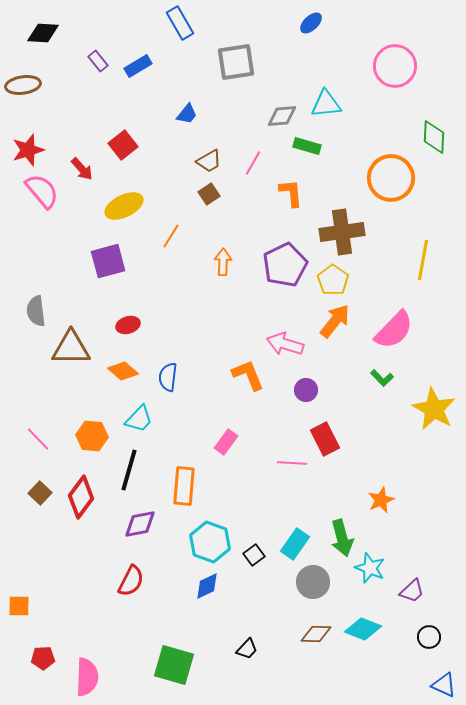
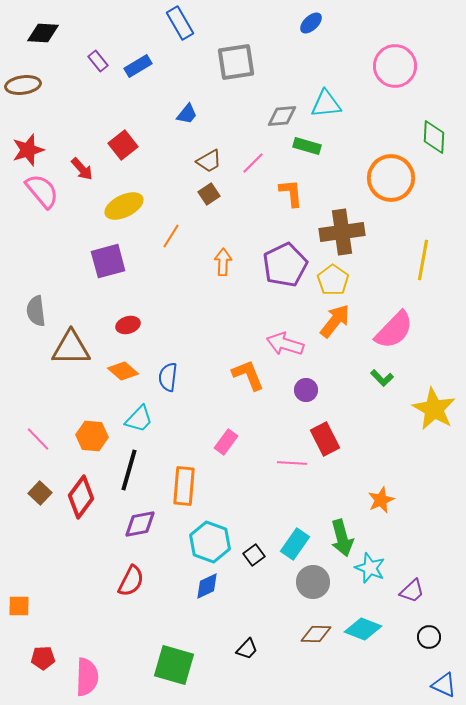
pink line at (253, 163): rotated 15 degrees clockwise
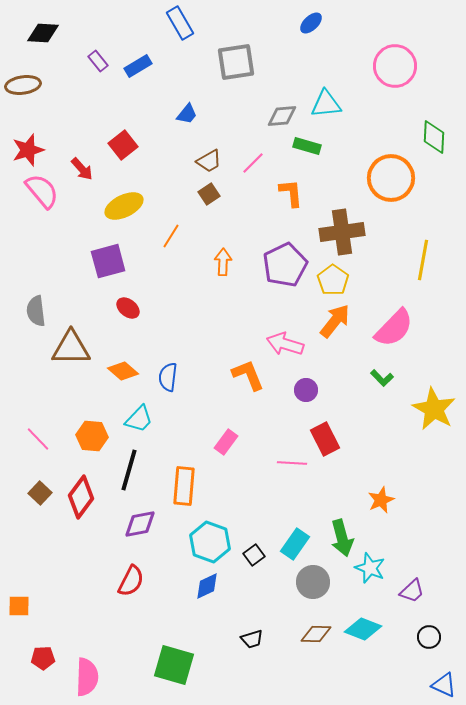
red ellipse at (128, 325): moved 17 px up; rotated 55 degrees clockwise
pink semicircle at (394, 330): moved 2 px up
black trapezoid at (247, 649): moved 5 px right, 10 px up; rotated 30 degrees clockwise
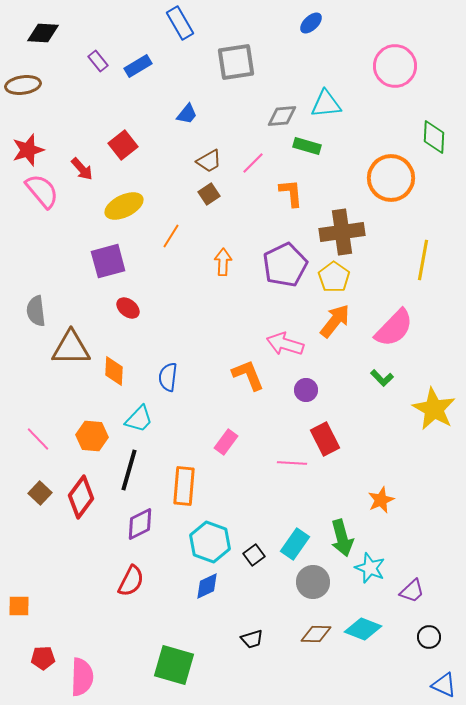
yellow pentagon at (333, 280): moved 1 px right, 3 px up
orange diamond at (123, 371): moved 9 px left; rotated 52 degrees clockwise
purple diamond at (140, 524): rotated 16 degrees counterclockwise
pink semicircle at (87, 677): moved 5 px left
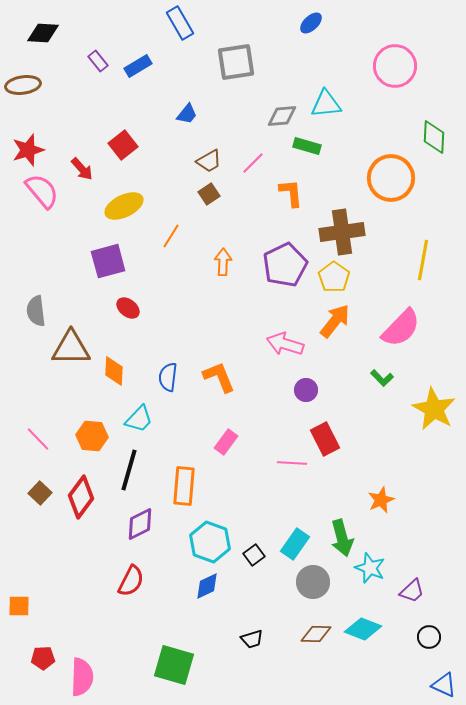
pink semicircle at (394, 328): moved 7 px right
orange L-shape at (248, 375): moved 29 px left, 2 px down
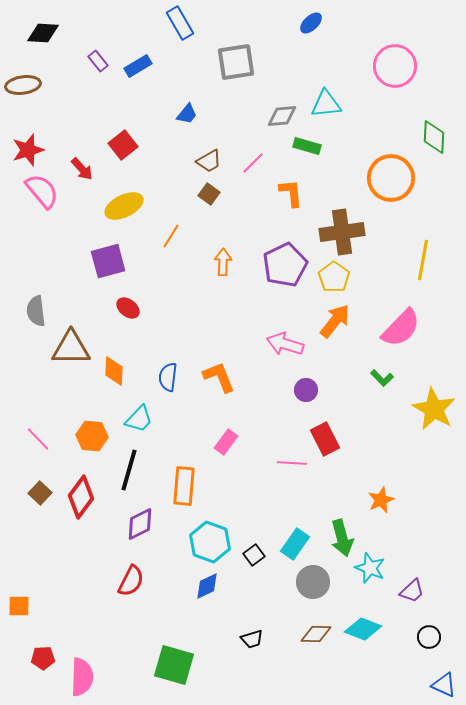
brown square at (209, 194): rotated 20 degrees counterclockwise
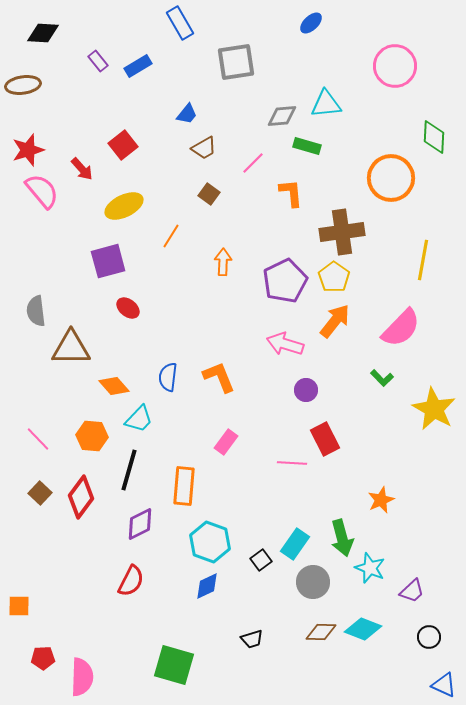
brown trapezoid at (209, 161): moved 5 px left, 13 px up
purple pentagon at (285, 265): moved 16 px down
orange diamond at (114, 371): moved 15 px down; rotated 44 degrees counterclockwise
black square at (254, 555): moved 7 px right, 5 px down
brown diamond at (316, 634): moved 5 px right, 2 px up
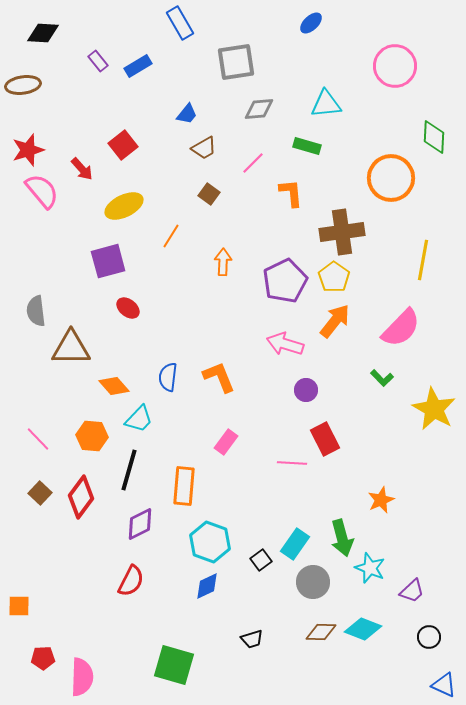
gray diamond at (282, 116): moved 23 px left, 7 px up
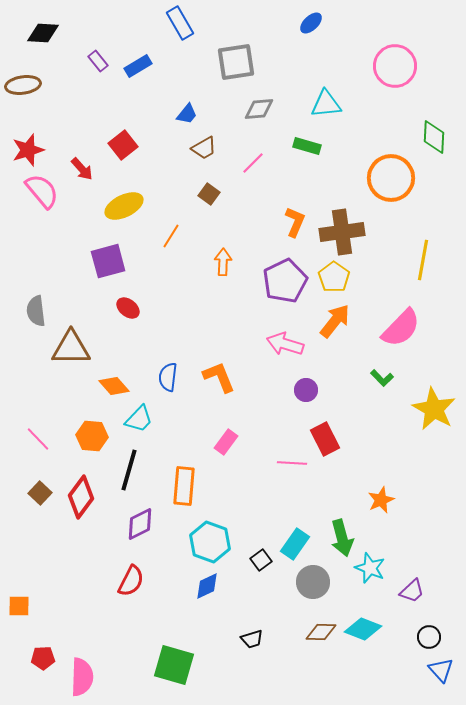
orange L-shape at (291, 193): moved 4 px right, 29 px down; rotated 28 degrees clockwise
blue triangle at (444, 685): moved 3 px left, 15 px up; rotated 24 degrees clockwise
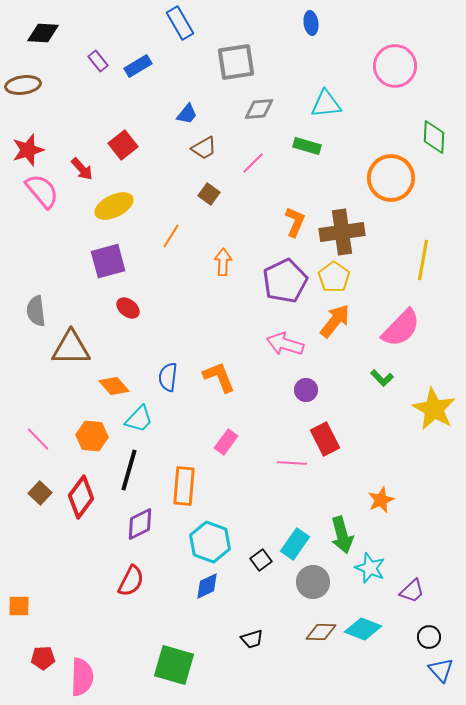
blue ellipse at (311, 23): rotated 55 degrees counterclockwise
yellow ellipse at (124, 206): moved 10 px left
green arrow at (342, 538): moved 3 px up
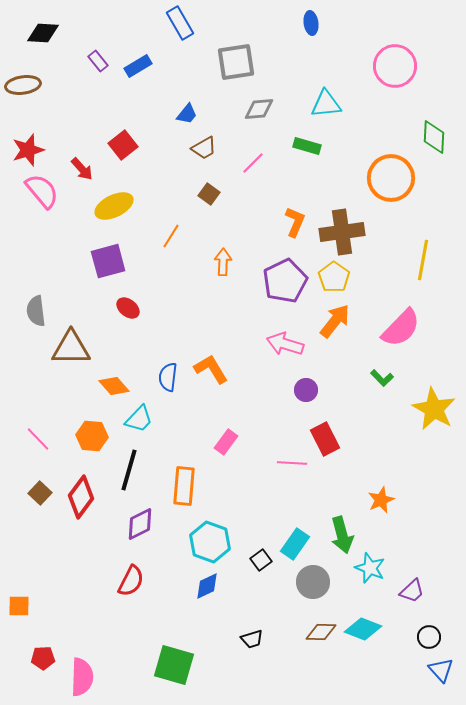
orange L-shape at (219, 377): moved 8 px left, 8 px up; rotated 9 degrees counterclockwise
